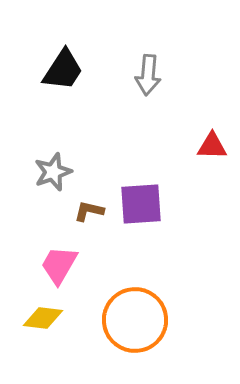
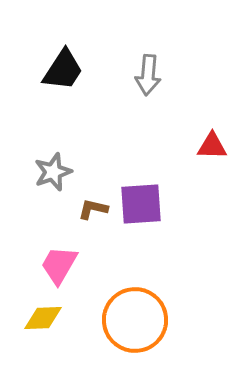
brown L-shape: moved 4 px right, 2 px up
yellow diamond: rotated 9 degrees counterclockwise
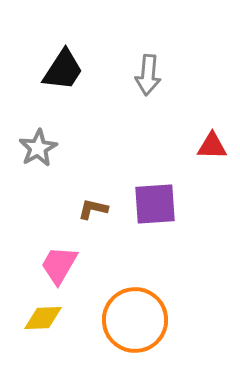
gray star: moved 15 px left, 24 px up; rotated 9 degrees counterclockwise
purple square: moved 14 px right
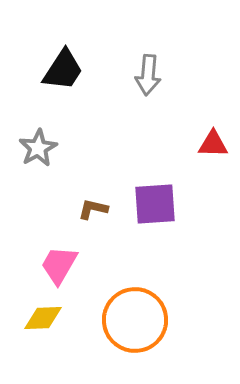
red triangle: moved 1 px right, 2 px up
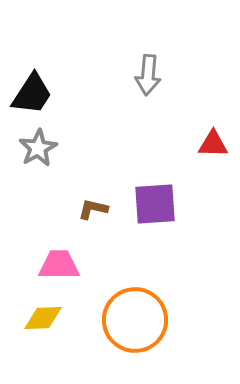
black trapezoid: moved 31 px left, 24 px down
pink trapezoid: rotated 60 degrees clockwise
